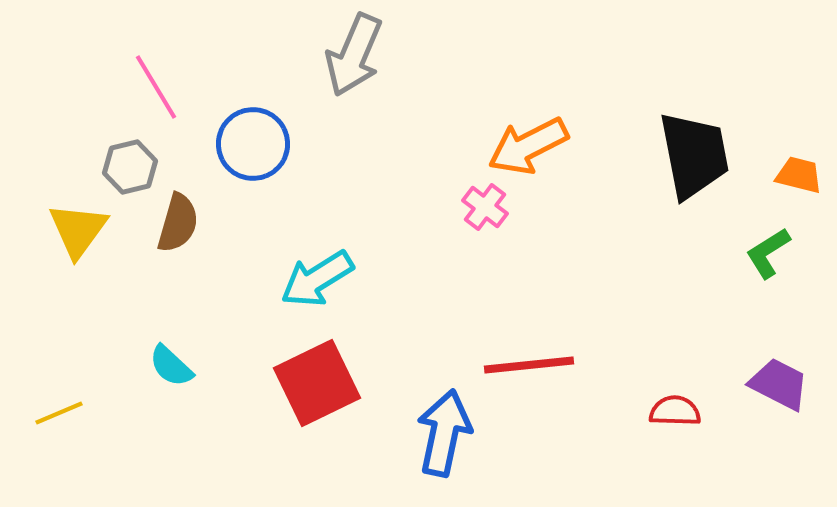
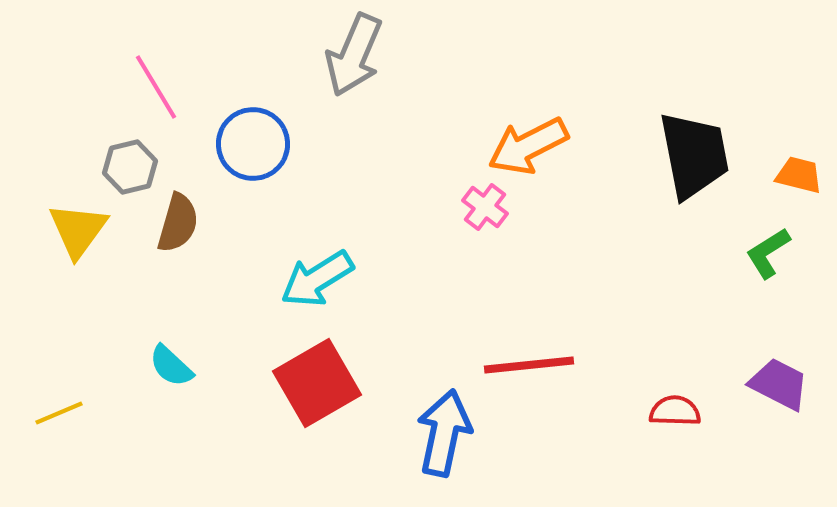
red square: rotated 4 degrees counterclockwise
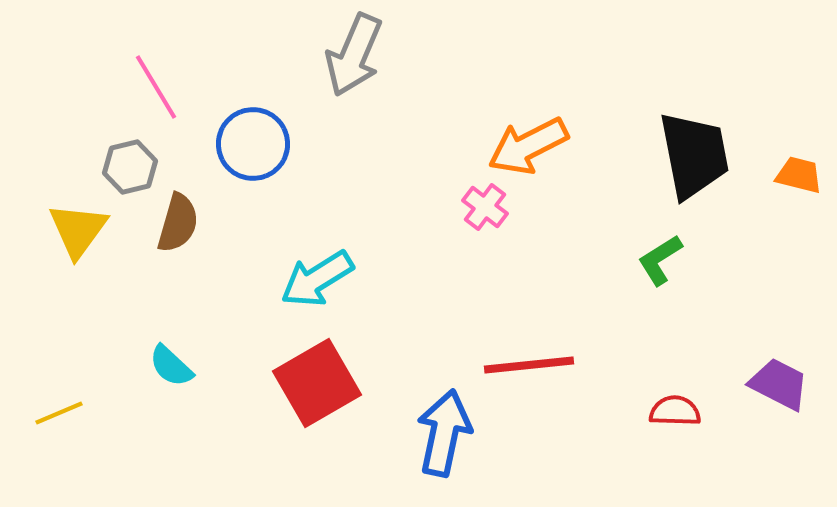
green L-shape: moved 108 px left, 7 px down
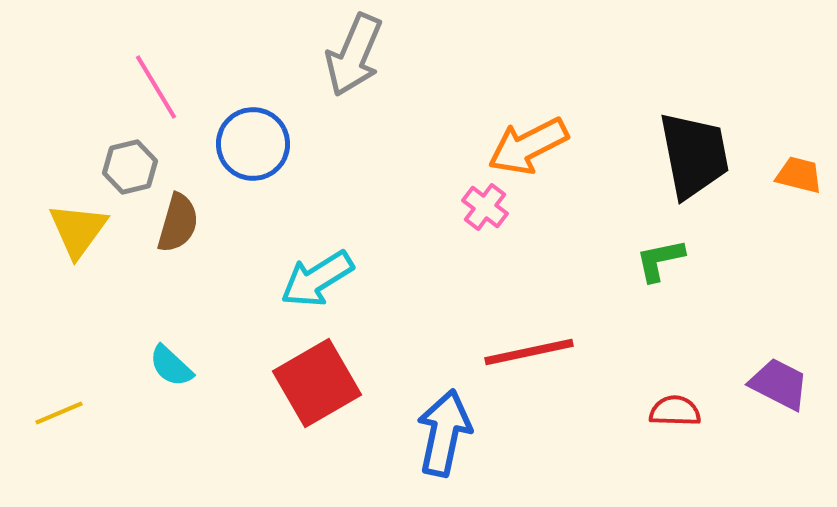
green L-shape: rotated 20 degrees clockwise
red line: moved 13 px up; rotated 6 degrees counterclockwise
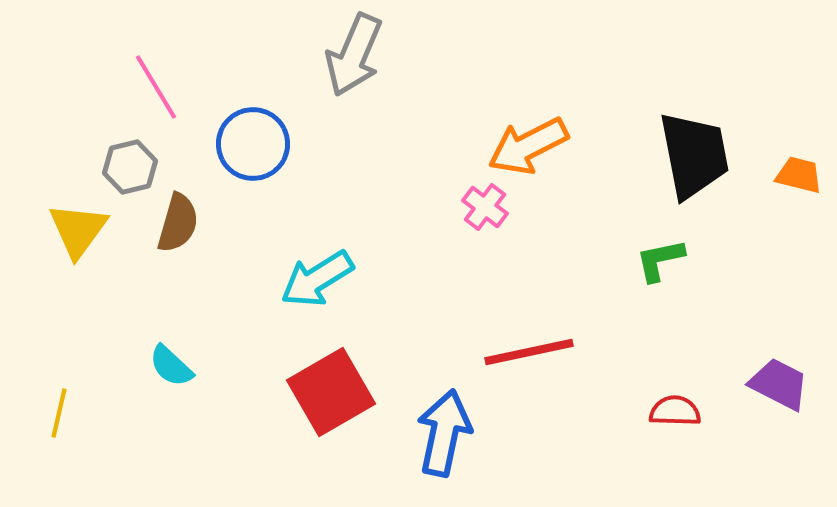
red square: moved 14 px right, 9 px down
yellow line: rotated 54 degrees counterclockwise
